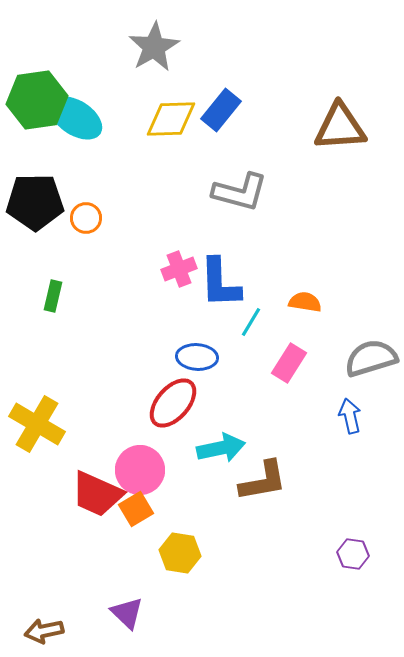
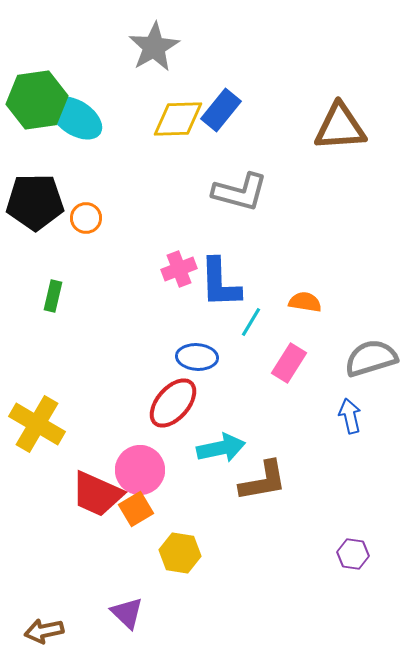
yellow diamond: moved 7 px right
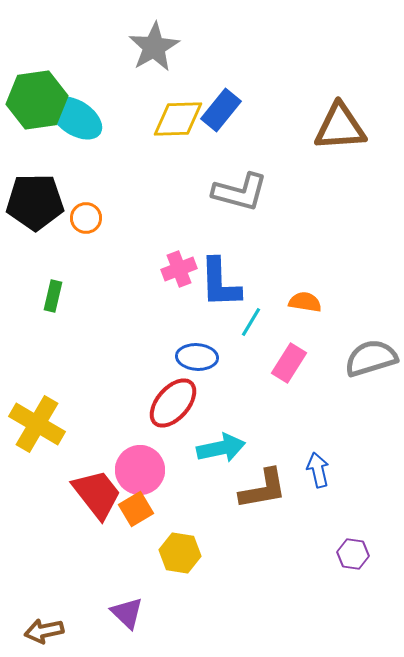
blue arrow: moved 32 px left, 54 px down
brown L-shape: moved 8 px down
red trapezoid: rotated 152 degrees counterclockwise
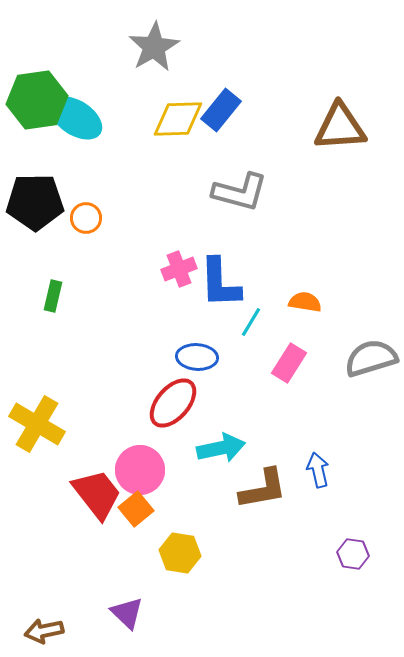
orange square: rotated 8 degrees counterclockwise
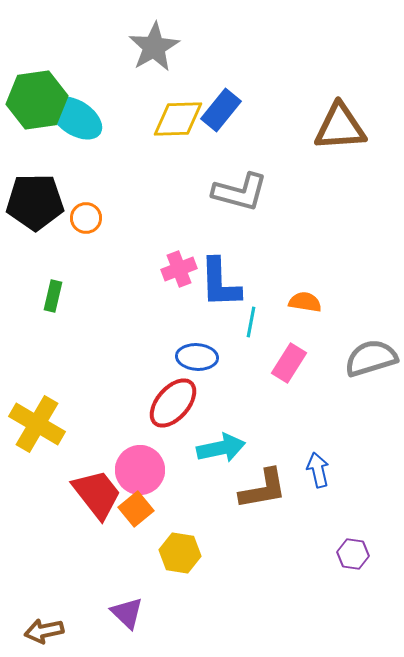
cyan line: rotated 20 degrees counterclockwise
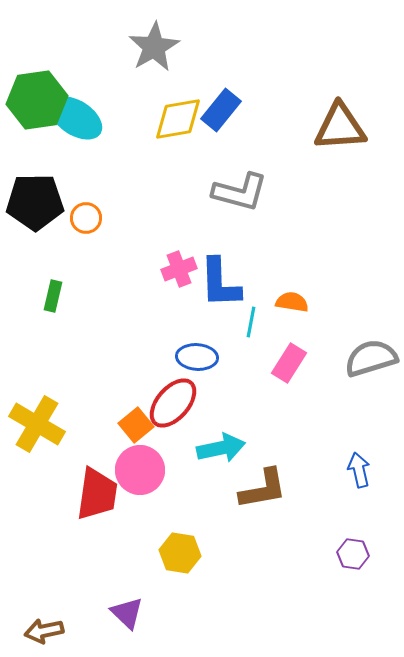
yellow diamond: rotated 8 degrees counterclockwise
orange semicircle: moved 13 px left
blue arrow: moved 41 px right
red trapezoid: rotated 46 degrees clockwise
orange square: moved 84 px up
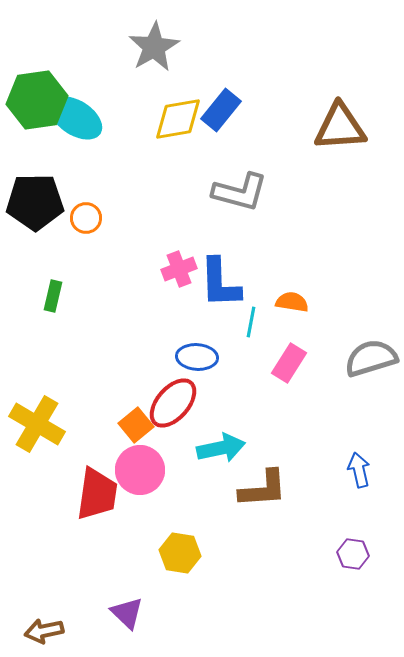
brown L-shape: rotated 6 degrees clockwise
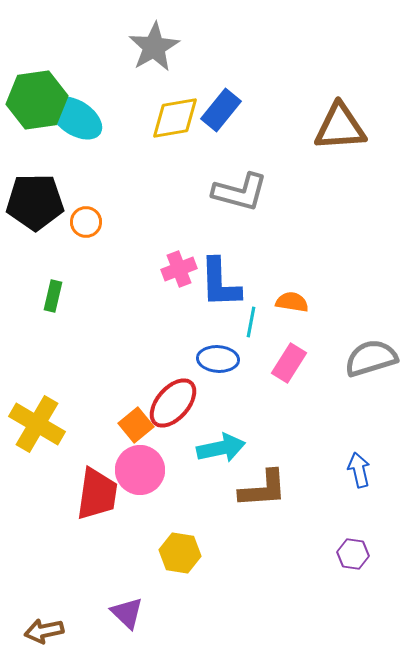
yellow diamond: moved 3 px left, 1 px up
orange circle: moved 4 px down
blue ellipse: moved 21 px right, 2 px down
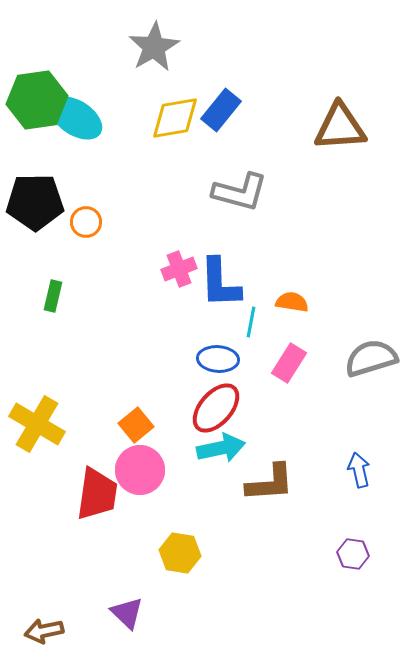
red ellipse: moved 43 px right, 5 px down
brown L-shape: moved 7 px right, 6 px up
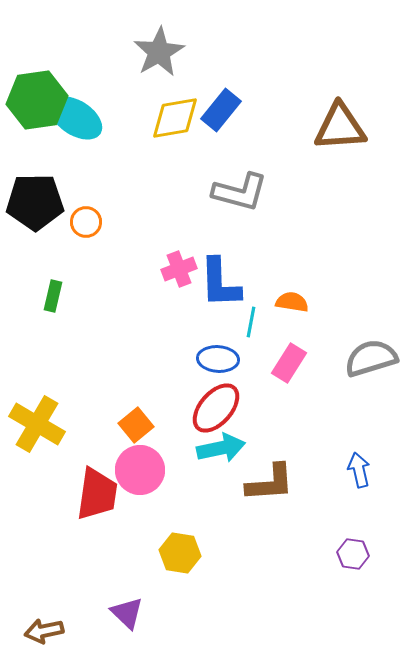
gray star: moved 5 px right, 5 px down
